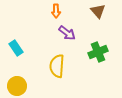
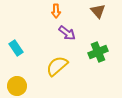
yellow semicircle: rotated 45 degrees clockwise
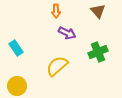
purple arrow: rotated 12 degrees counterclockwise
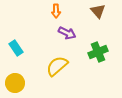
yellow circle: moved 2 px left, 3 px up
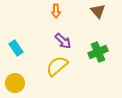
purple arrow: moved 4 px left, 8 px down; rotated 18 degrees clockwise
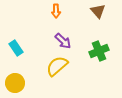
green cross: moved 1 px right, 1 px up
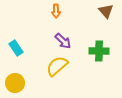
brown triangle: moved 8 px right
green cross: rotated 24 degrees clockwise
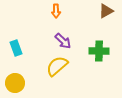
brown triangle: rotated 42 degrees clockwise
cyan rectangle: rotated 14 degrees clockwise
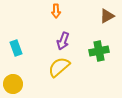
brown triangle: moved 1 px right, 5 px down
purple arrow: rotated 66 degrees clockwise
green cross: rotated 12 degrees counterclockwise
yellow semicircle: moved 2 px right, 1 px down
yellow circle: moved 2 px left, 1 px down
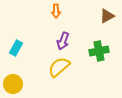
cyan rectangle: rotated 49 degrees clockwise
